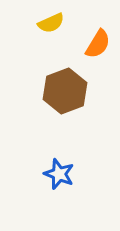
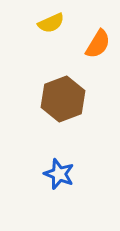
brown hexagon: moved 2 px left, 8 px down
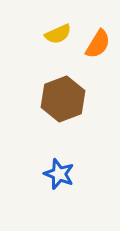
yellow semicircle: moved 7 px right, 11 px down
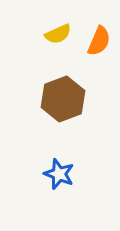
orange semicircle: moved 1 px right, 3 px up; rotated 8 degrees counterclockwise
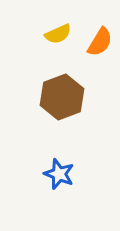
orange semicircle: moved 1 px right, 1 px down; rotated 8 degrees clockwise
brown hexagon: moved 1 px left, 2 px up
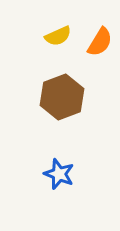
yellow semicircle: moved 2 px down
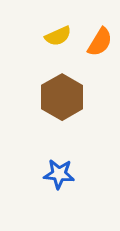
brown hexagon: rotated 9 degrees counterclockwise
blue star: rotated 16 degrees counterclockwise
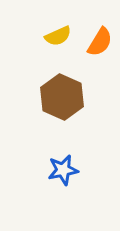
brown hexagon: rotated 6 degrees counterclockwise
blue star: moved 4 px right, 4 px up; rotated 16 degrees counterclockwise
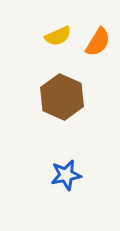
orange semicircle: moved 2 px left
blue star: moved 3 px right, 5 px down
